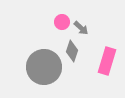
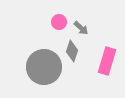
pink circle: moved 3 px left
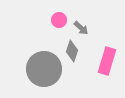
pink circle: moved 2 px up
gray circle: moved 2 px down
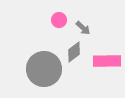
gray arrow: moved 2 px right
gray diamond: moved 2 px right, 1 px down; rotated 35 degrees clockwise
pink rectangle: rotated 72 degrees clockwise
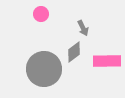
pink circle: moved 18 px left, 6 px up
gray arrow: rotated 21 degrees clockwise
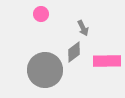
gray circle: moved 1 px right, 1 px down
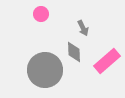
gray diamond: rotated 55 degrees counterclockwise
pink rectangle: rotated 40 degrees counterclockwise
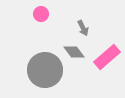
gray diamond: rotated 35 degrees counterclockwise
pink rectangle: moved 4 px up
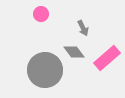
pink rectangle: moved 1 px down
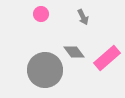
gray arrow: moved 11 px up
